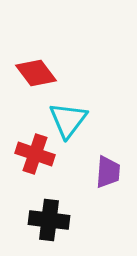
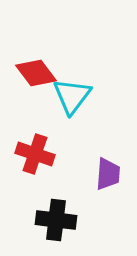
cyan triangle: moved 4 px right, 24 px up
purple trapezoid: moved 2 px down
black cross: moved 7 px right
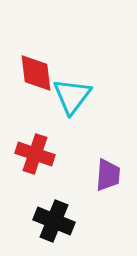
red diamond: rotated 30 degrees clockwise
purple trapezoid: moved 1 px down
black cross: moved 2 px left, 1 px down; rotated 15 degrees clockwise
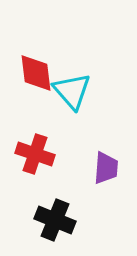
cyan triangle: moved 5 px up; rotated 18 degrees counterclockwise
purple trapezoid: moved 2 px left, 7 px up
black cross: moved 1 px right, 1 px up
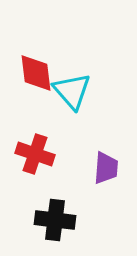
black cross: rotated 15 degrees counterclockwise
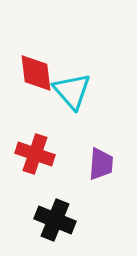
purple trapezoid: moved 5 px left, 4 px up
black cross: rotated 15 degrees clockwise
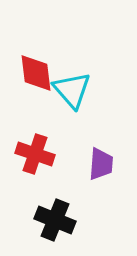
cyan triangle: moved 1 px up
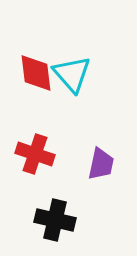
cyan triangle: moved 16 px up
purple trapezoid: rotated 8 degrees clockwise
black cross: rotated 9 degrees counterclockwise
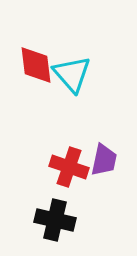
red diamond: moved 8 px up
red cross: moved 34 px right, 13 px down
purple trapezoid: moved 3 px right, 4 px up
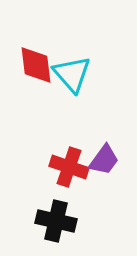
purple trapezoid: rotated 24 degrees clockwise
black cross: moved 1 px right, 1 px down
